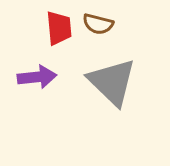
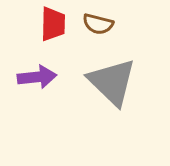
red trapezoid: moved 6 px left, 4 px up; rotated 6 degrees clockwise
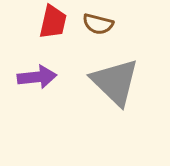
red trapezoid: moved 2 px up; rotated 12 degrees clockwise
gray triangle: moved 3 px right
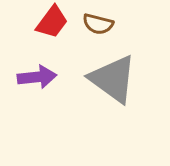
red trapezoid: moved 1 px left; rotated 24 degrees clockwise
gray triangle: moved 2 px left, 3 px up; rotated 8 degrees counterclockwise
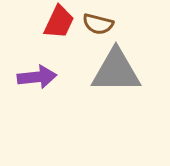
red trapezoid: moved 7 px right; rotated 12 degrees counterclockwise
gray triangle: moved 3 px right, 8 px up; rotated 36 degrees counterclockwise
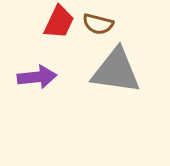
gray triangle: rotated 8 degrees clockwise
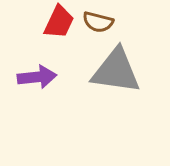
brown semicircle: moved 2 px up
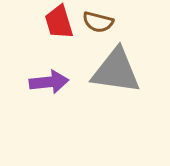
red trapezoid: rotated 138 degrees clockwise
purple arrow: moved 12 px right, 5 px down
